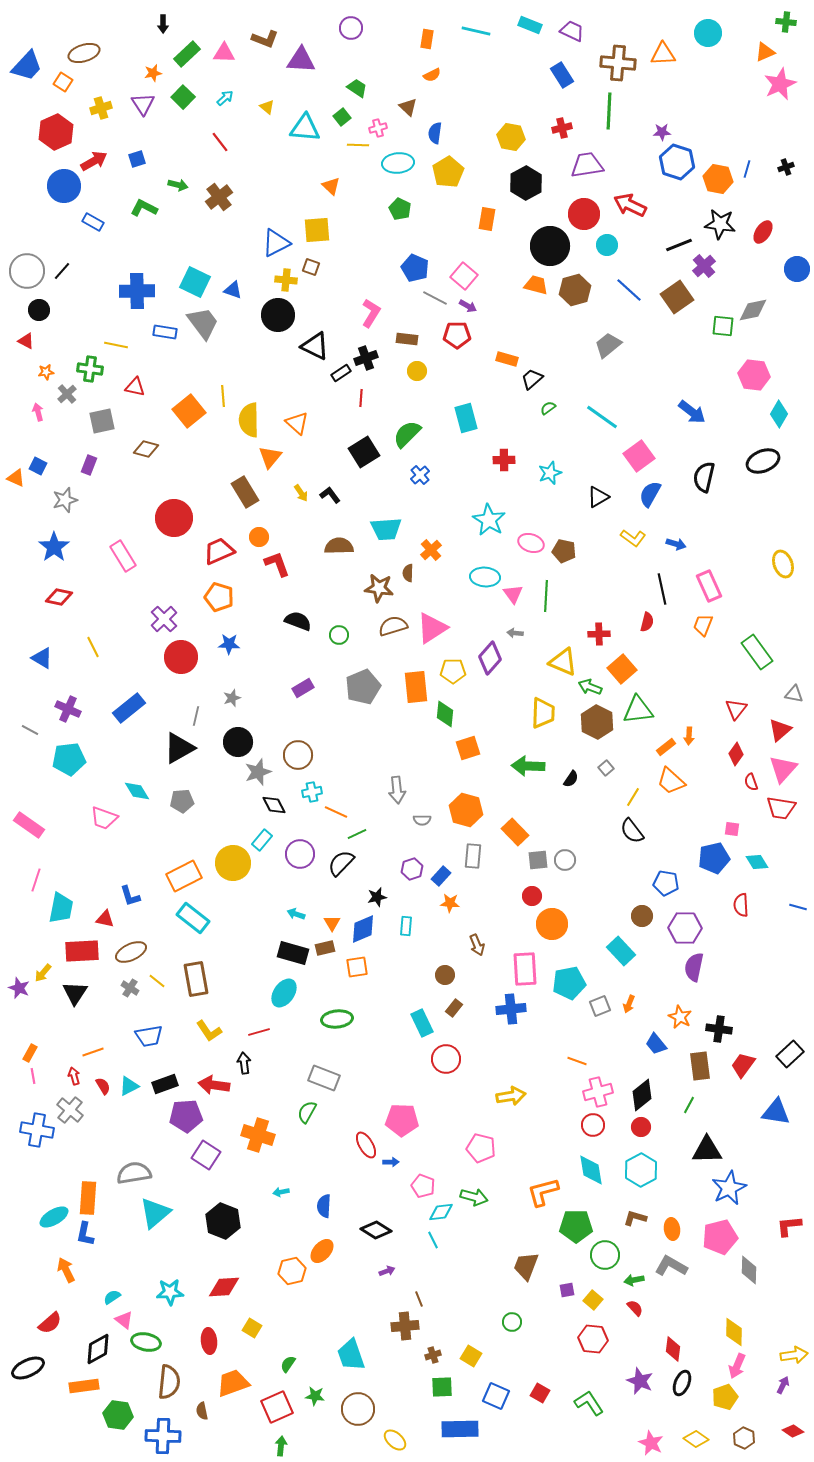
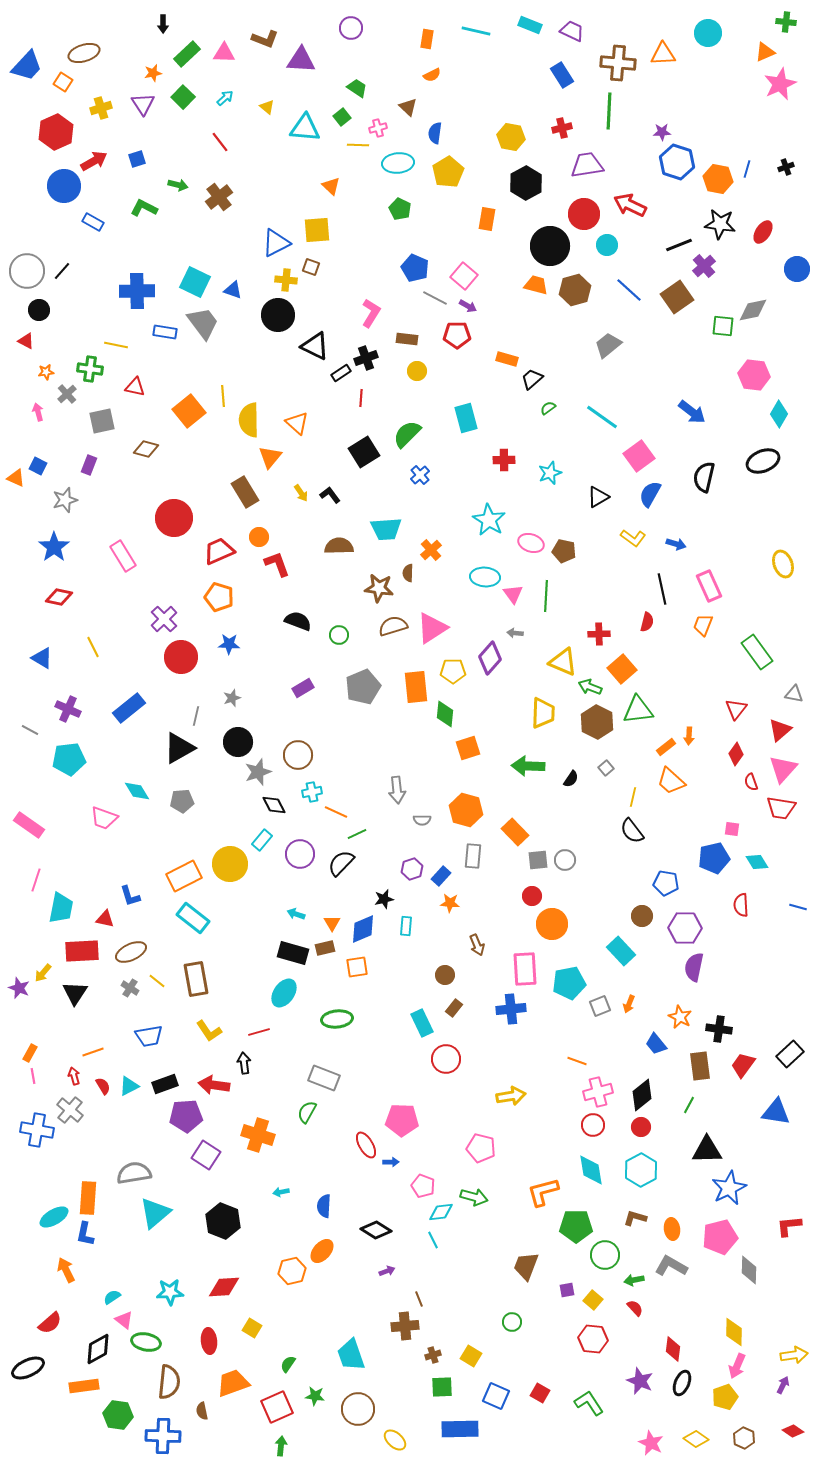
yellow line at (633, 797): rotated 18 degrees counterclockwise
yellow circle at (233, 863): moved 3 px left, 1 px down
black star at (377, 897): moved 7 px right, 2 px down
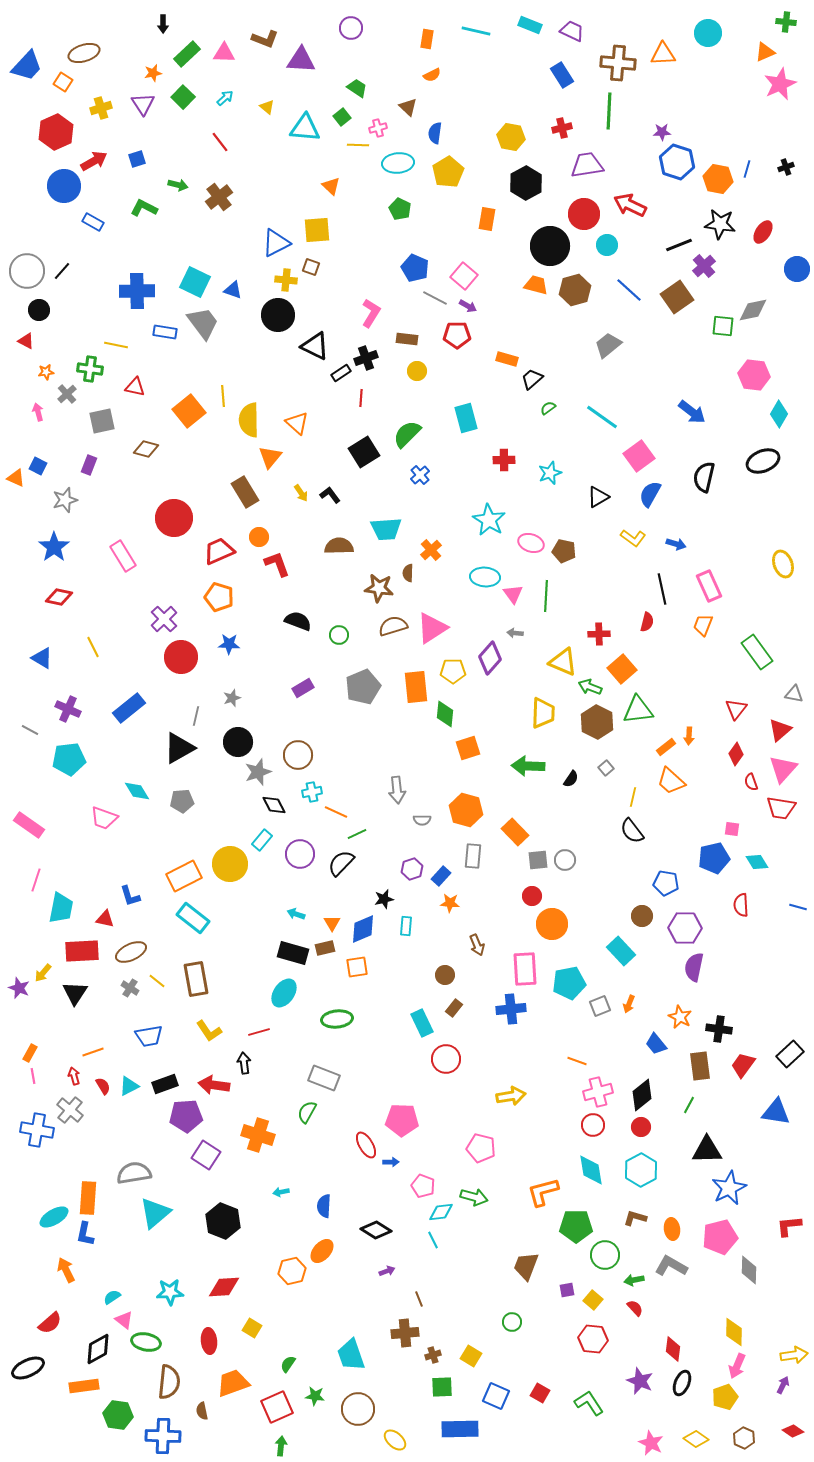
brown cross at (405, 1326): moved 7 px down
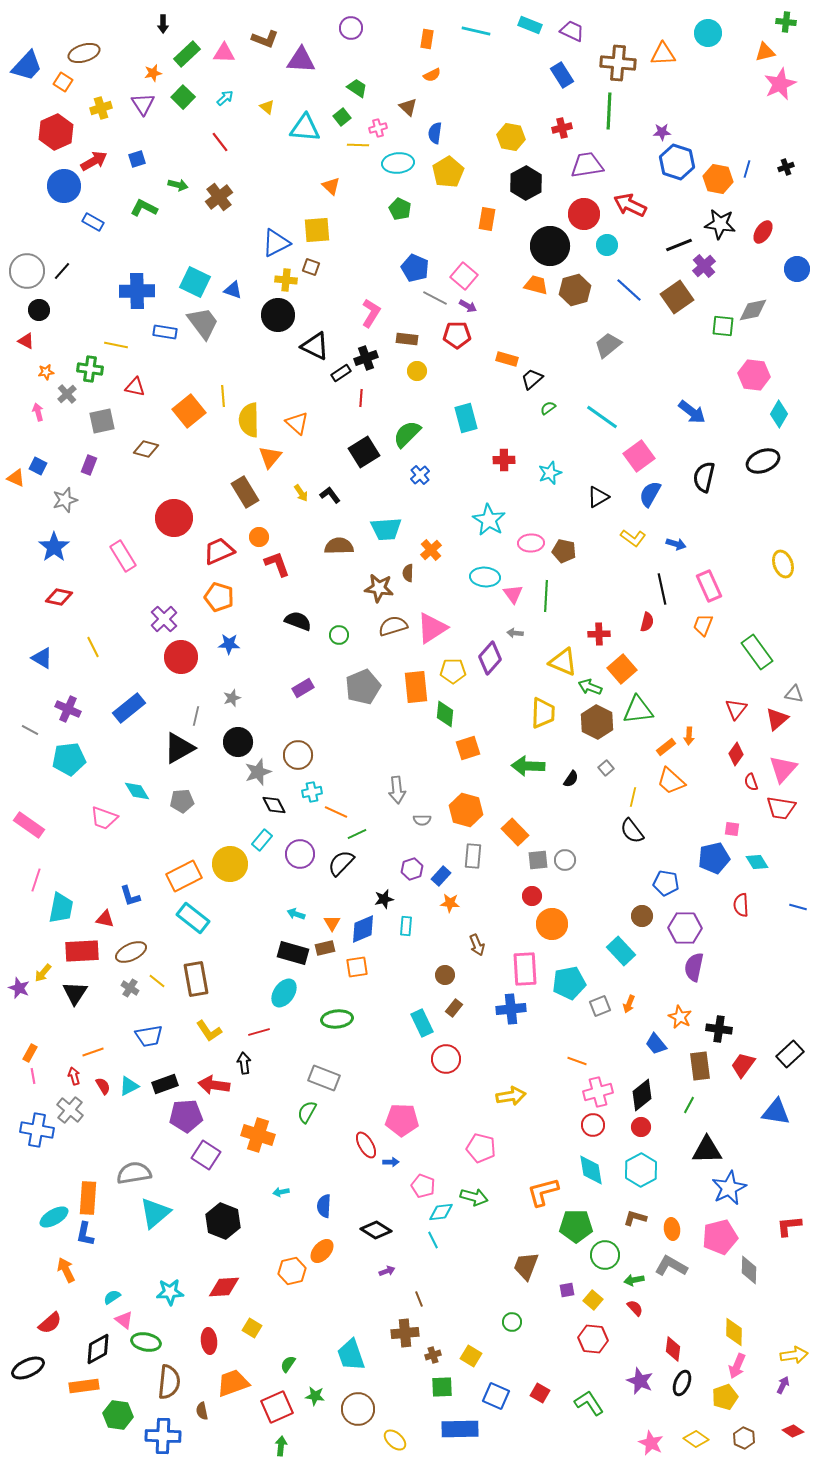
orange triangle at (765, 52): rotated 10 degrees clockwise
pink ellipse at (531, 543): rotated 20 degrees counterclockwise
red triangle at (780, 730): moved 3 px left, 11 px up
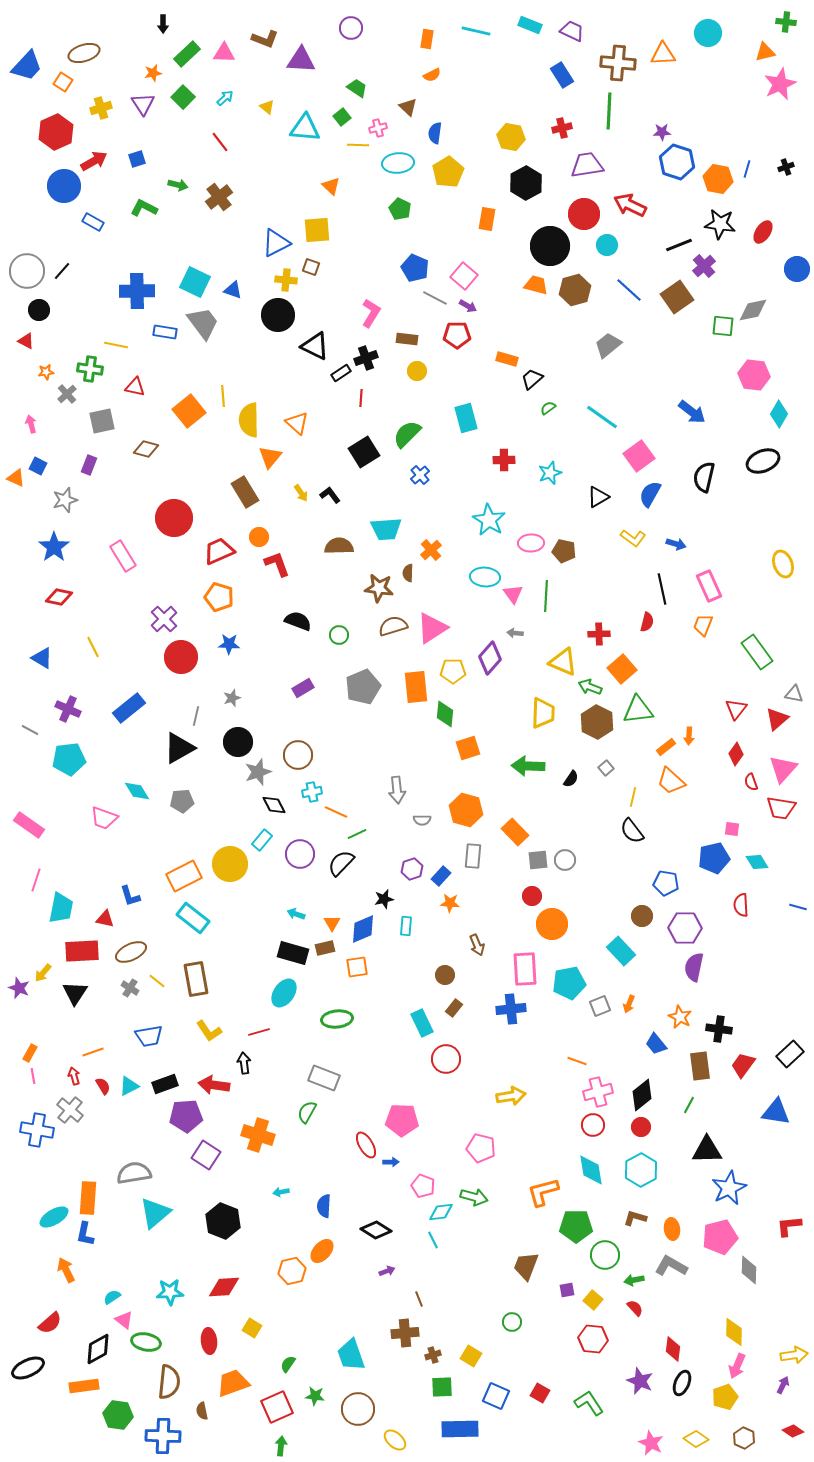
pink arrow at (38, 412): moved 7 px left, 12 px down
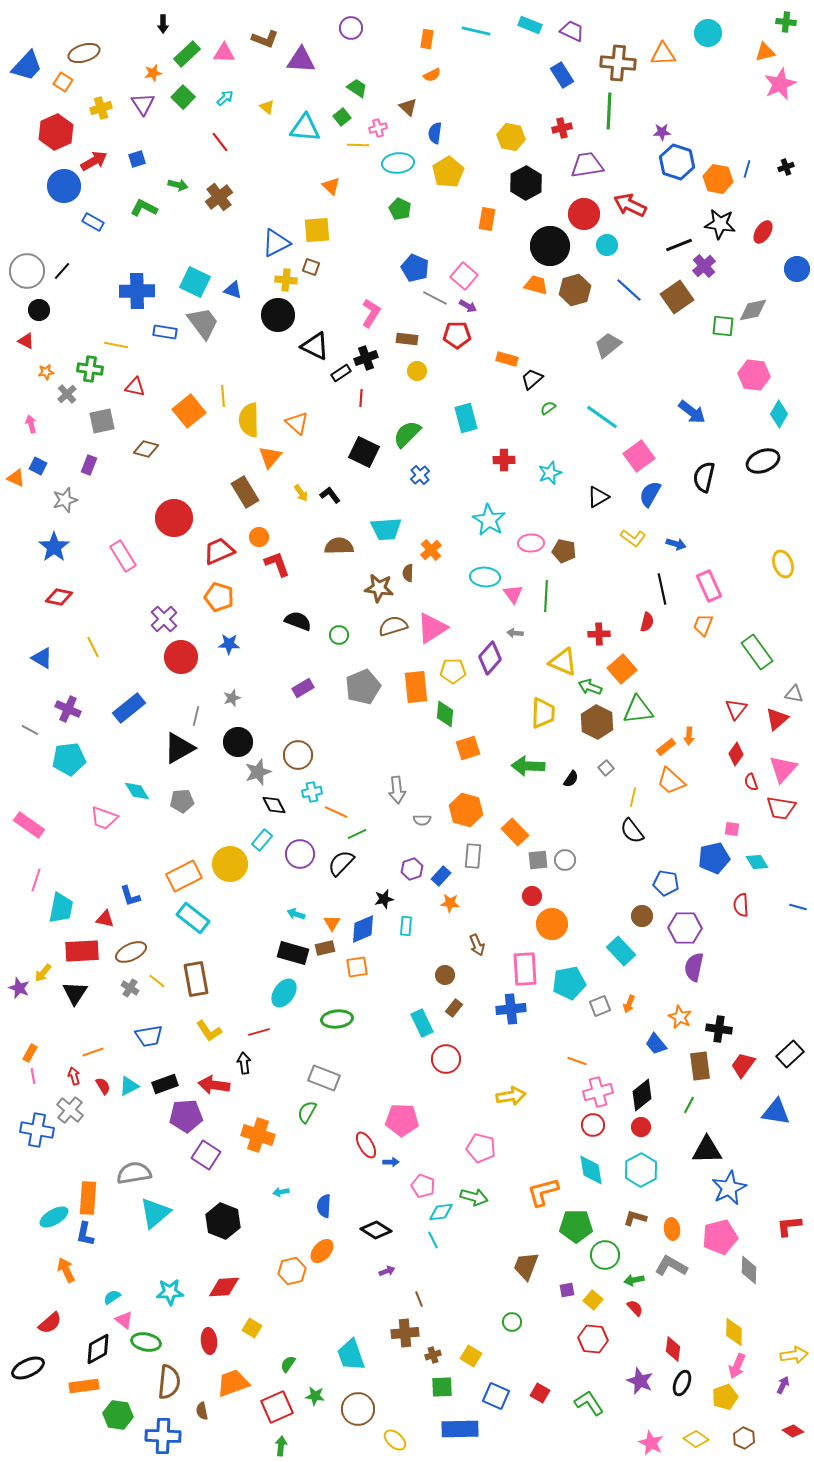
black square at (364, 452): rotated 32 degrees counterclockwise
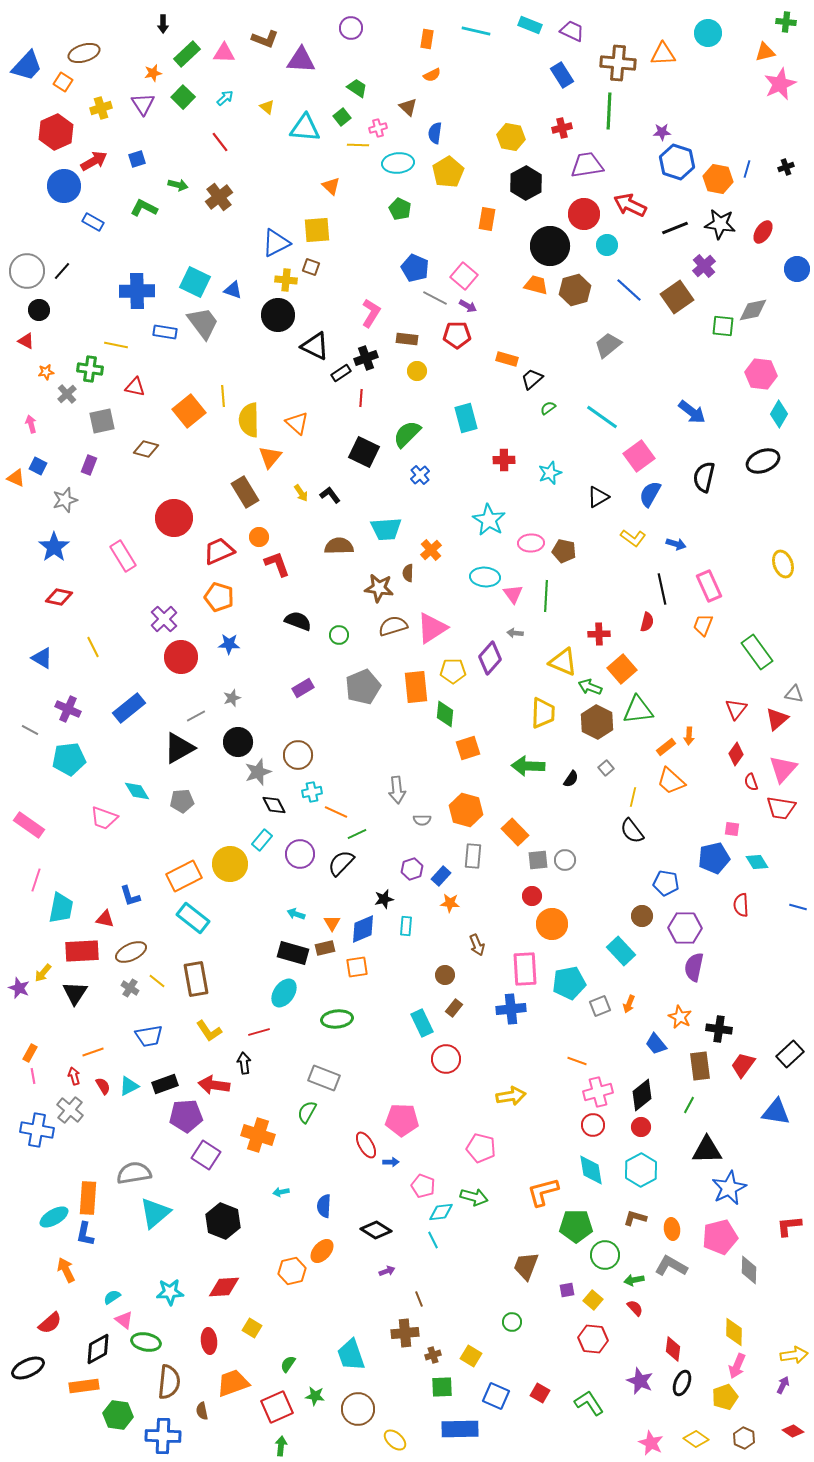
black line at (679, 245): moved 4 px left, 17 px up
pink hexagon at (754, 375): moved 7 px right, 1 px up
gray line at (196, 716): rotated 48 degrees clockwise
